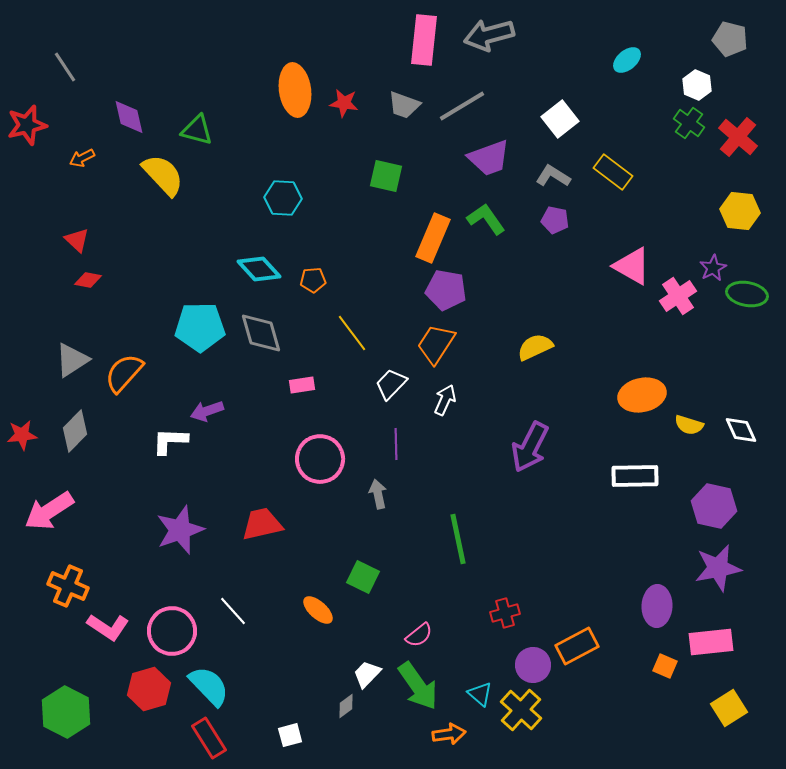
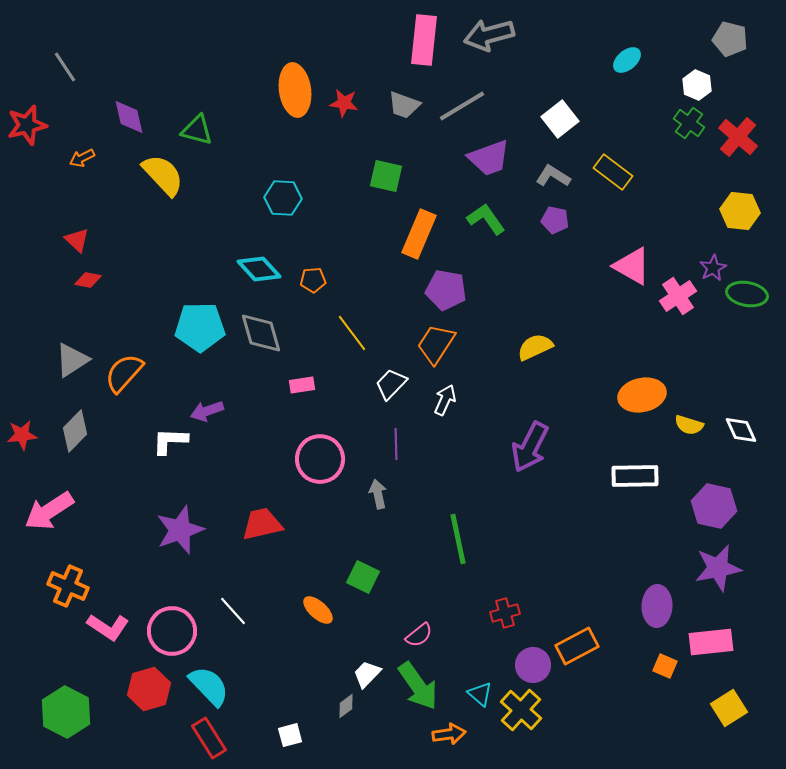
orange rectangle at (433, 238): moved 14 px left, 4 px up
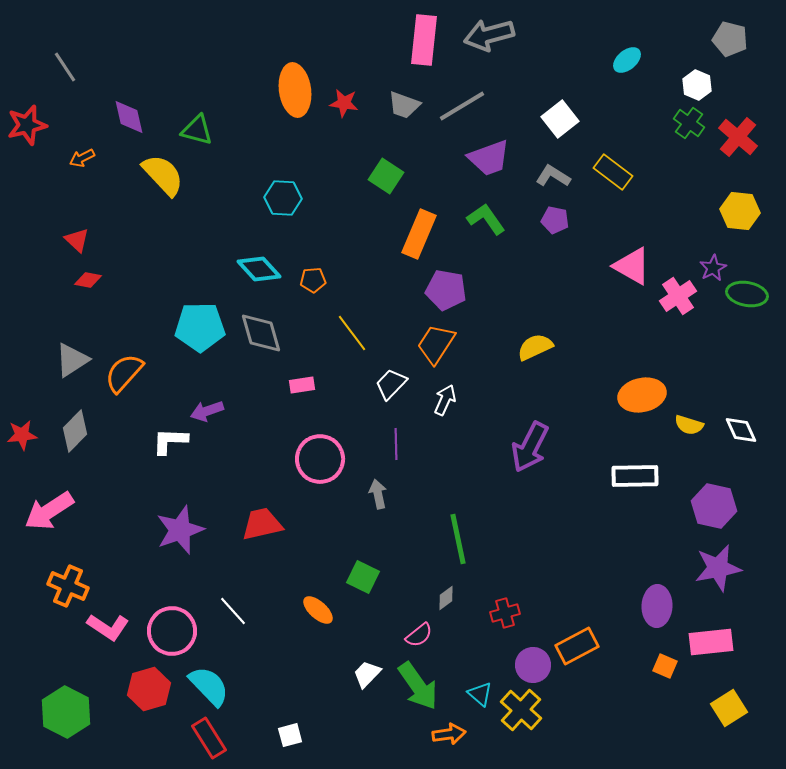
green square at (386, 176): rotated 20 degrees clockwise
gray diamond at (346, 706): moved 100 px right, 108 px up
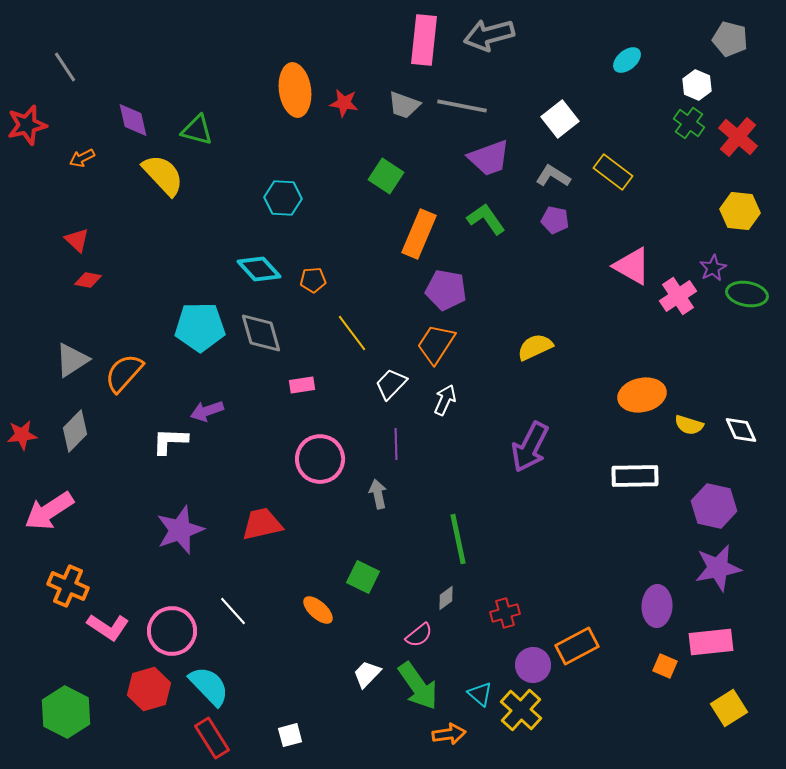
gray line at (462, 106): rotated 42 degrees clockwise
purple diamond at (129, 117): moved 4 px right, 3 px down
red rectangle at (209, 738): moved 3 px right
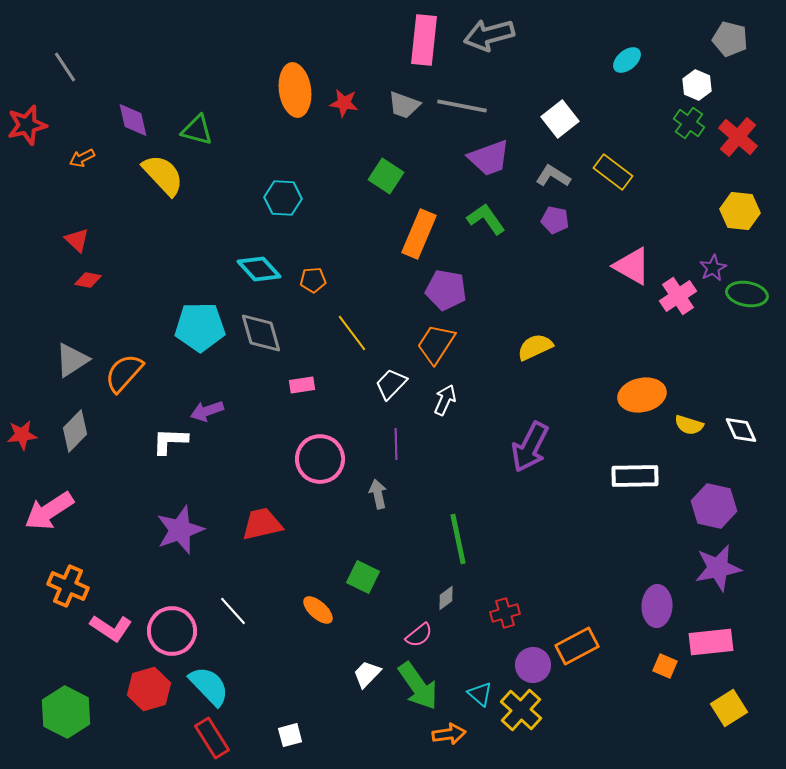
pink L-shape at (108, 627): moved 3 px right, 1 px down
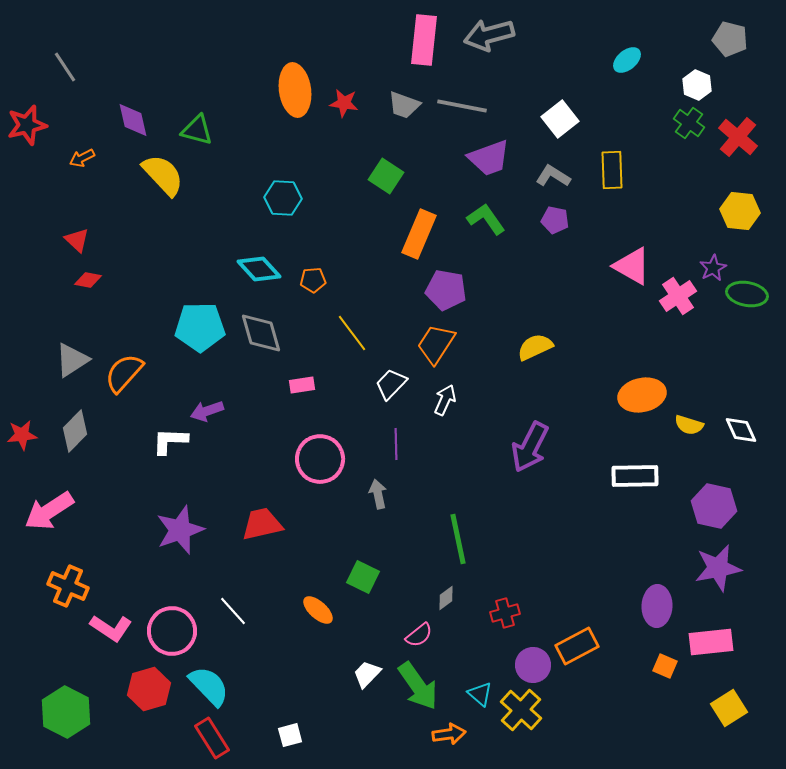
yellow rectangle at (613, 172): moved 1 px left, 2 px up; rotated 51 degrees clockwise
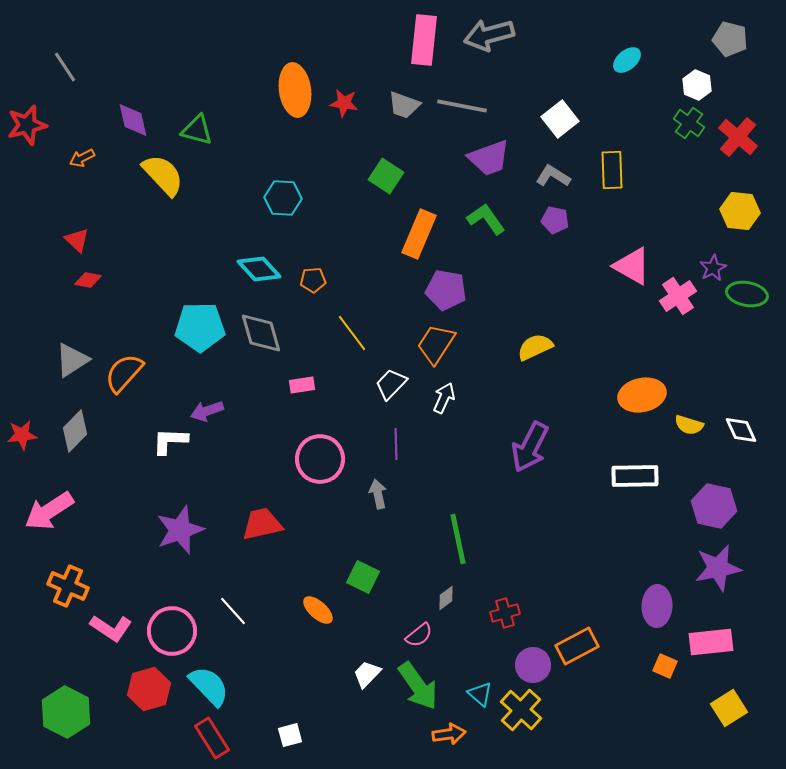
white arrow at (445, 400): moved 1 px left, 2 px up
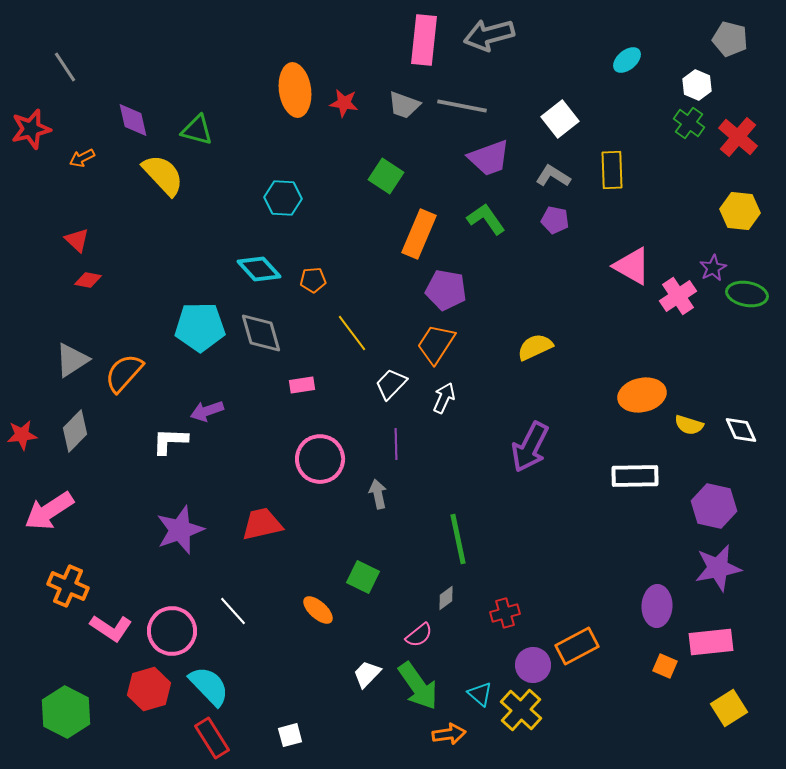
red star at (27, 125): moved 4 px right, 4 px down
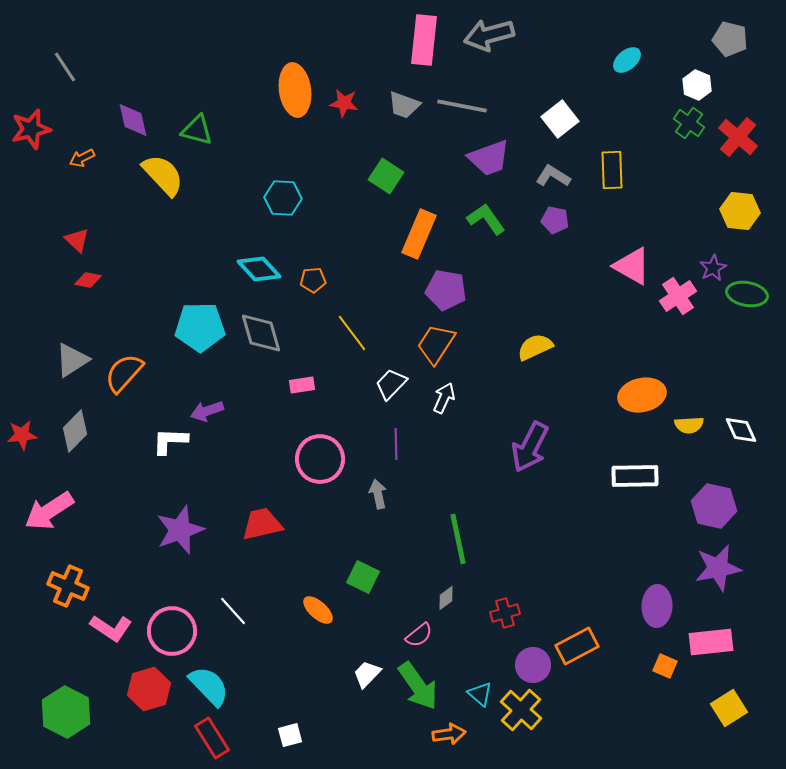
yellow semicircle at (689, 425): rotated 20 degrees counterclockwise
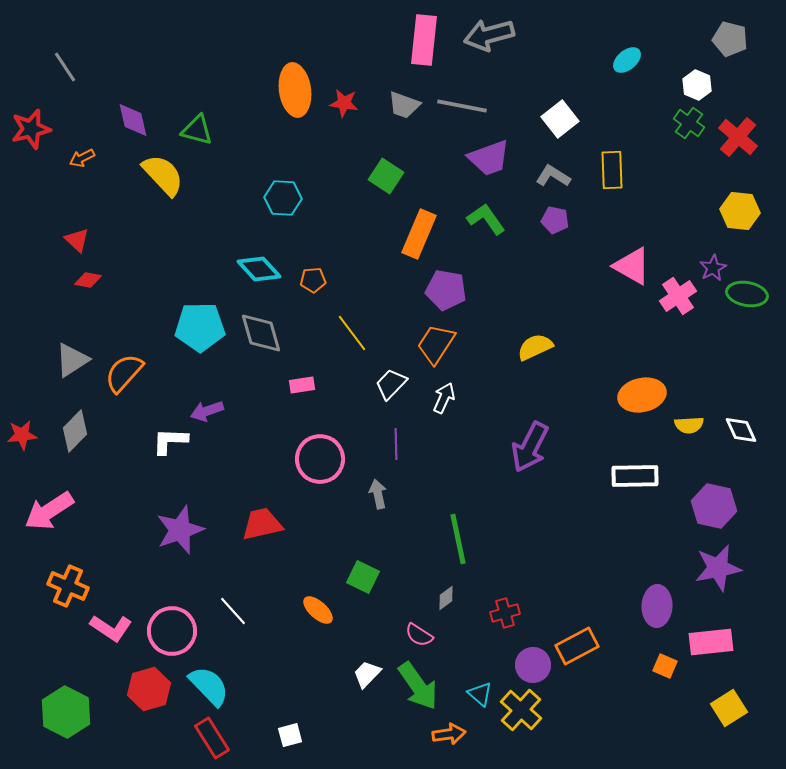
pink semicircle at (419, 635): rotated 72 degrees clockwise
